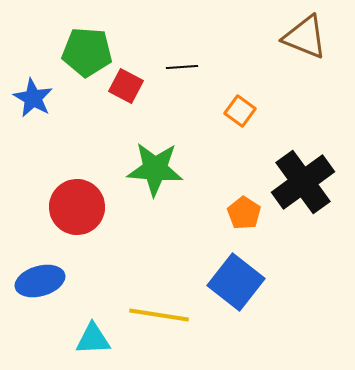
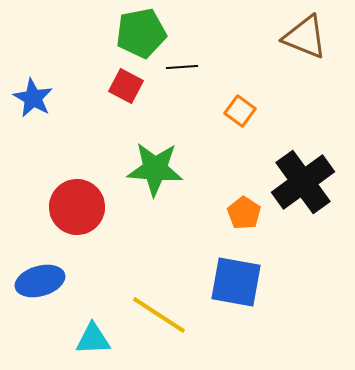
green pentagon: moved 54 px right, 19 px up; rotated 15 degrees counterclockwise
blue square: rotated 28 degrees counterclockwise
yellow line: rotated 24 degrees clockwise
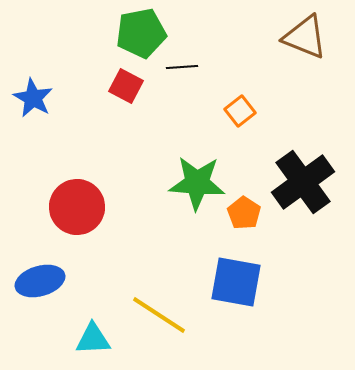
orange square: rotated 16 degrees clockwise
green star: moved 42 px right, 14 px down
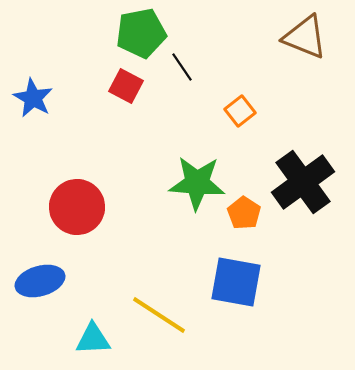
black line: rotated 60 degrees clockwise
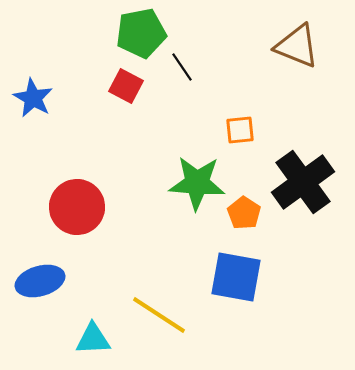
brown triangle: moved 8 px left, 9 px down
orange square: moved 19 px down; rotated 32 degrees clockwise
blue square: moved 5 px up
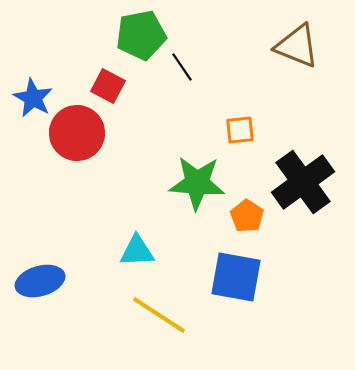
green pentagon: moved 2 px down
red square: moved 18 px left
red circle: moved 74 px up
orange pentagon: moved 3 px right, 3 px down
cyan triangle: moved 44 px right, 88 px up
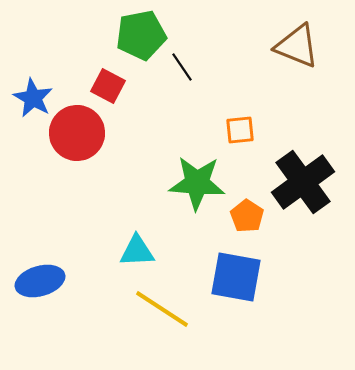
yellow line: moved 3 px right, 6 px up
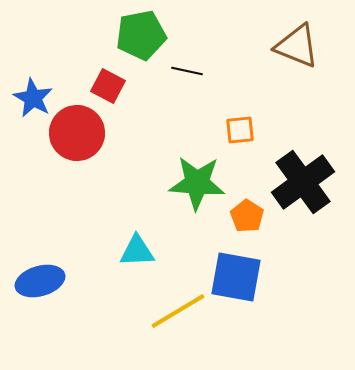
black line: moved 5 px right, 4 px down; rotated 44 degrees counterclockwise
yellow line: moved 16 px right, 2 px down; rotated 64 degrees counterclockwise
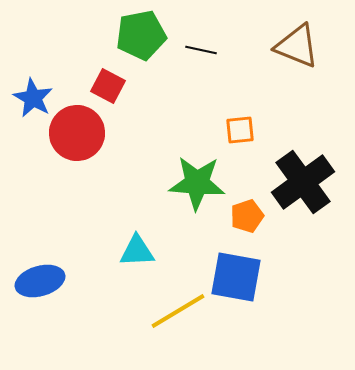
black line: moved 14 px right, 21 px up
orange pentagon: rotated 20 degrees clockwise
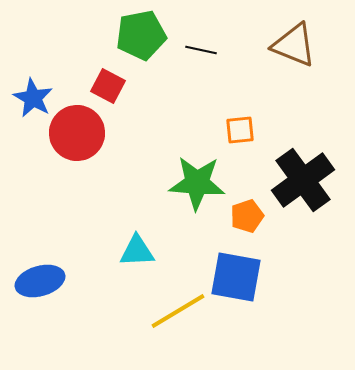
brown triangle: moved 3 px left, 1 px up
black cross: moved 2 px up
